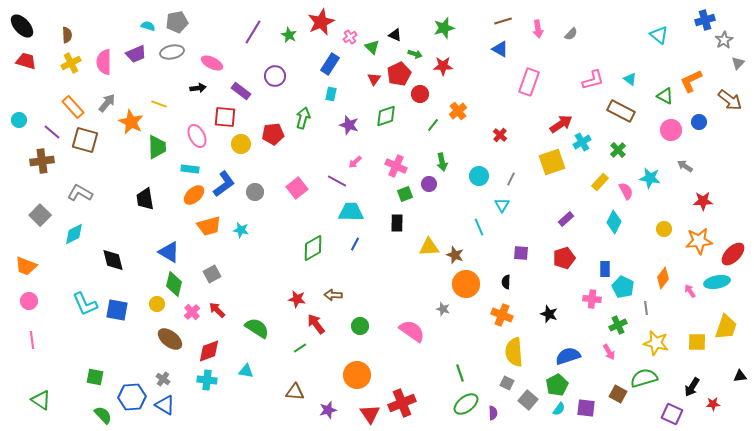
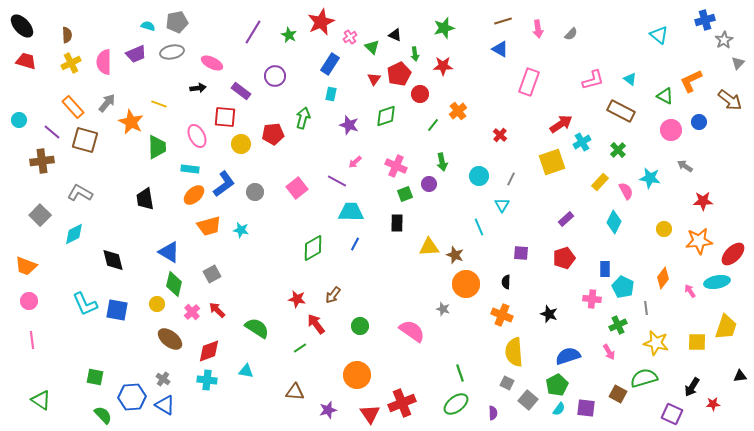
green arrow at (415, 54): rotated 64 degrees clockwise
brown arrow at (333, 295): rotated 54 degrees counterclockwise
green ellipse at (466, 404): moved 10 px left
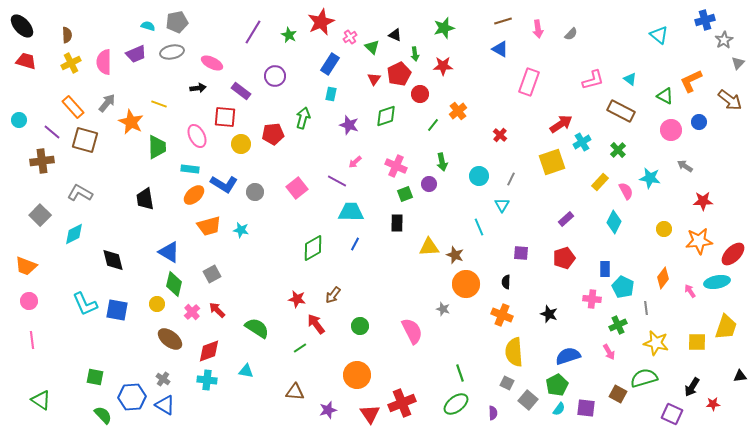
blue L-shape at (224, 184): rotated 68 degrees clockwise
pink semicircle at (412, 331): rotated 28 degrees clockwise
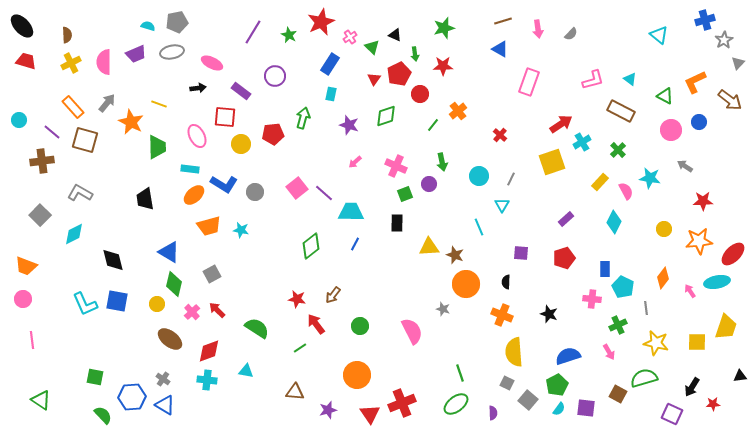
orange L-shape at (691, 81): moved 4 px right, 1 px down
purple line at (337, 181): moved 13 px left, 12 px down; rotated 12 degrees clockwise
green diamond at (313, 248): moved 2 px left, 2 px up; rotated 8 degrees counterclockwise
pink circle at (29, 301): moved 6 px left, 2 px up
blue square at (117, 310): moved 9 px up
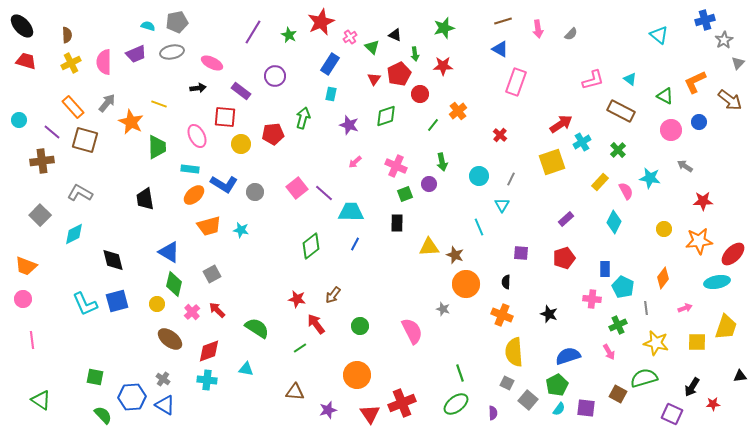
pink rectangle at (529, 82): moved 13 px left
pink arrow at (690, 291): moved 5 px left, 17 px down; rotated 104 degrees clockwise
blue square at (117, 301): rotated 25 degrees counterclockwise
cyan triangle at (246, 371): moved 2 px up
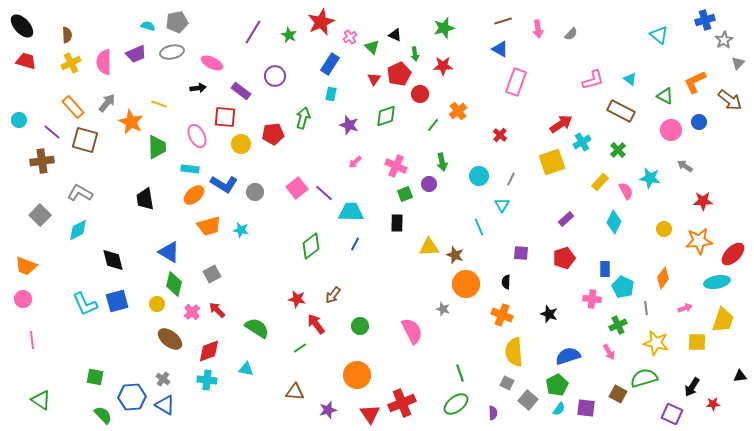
cyan diamond at (74, 234): moved 4 px right, 4 px up
yellow trapezoid at (726, 327): moved 3 px left, 7 px up
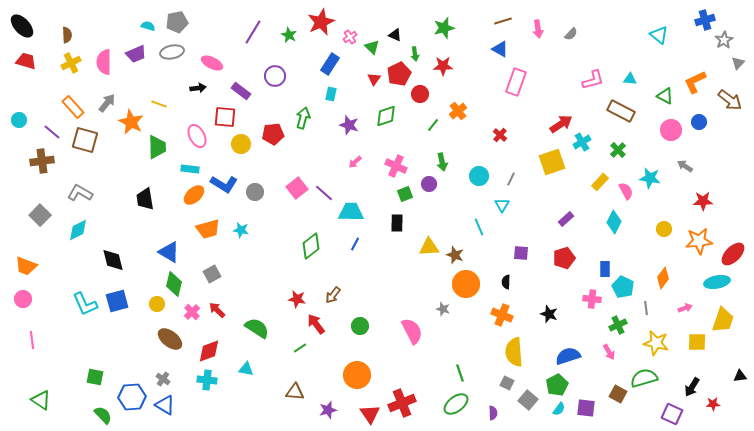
cyan triangle at (630, 79): rotated 32 degrees counterclockwise
orange trapezoid at (209, 226): moved 1 px left, 3 px down
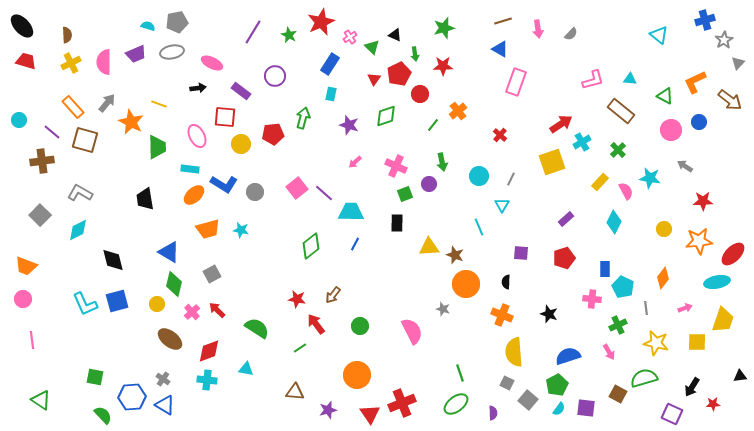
brown rectangle at (621, 111): rotated 12 degrees clockwise
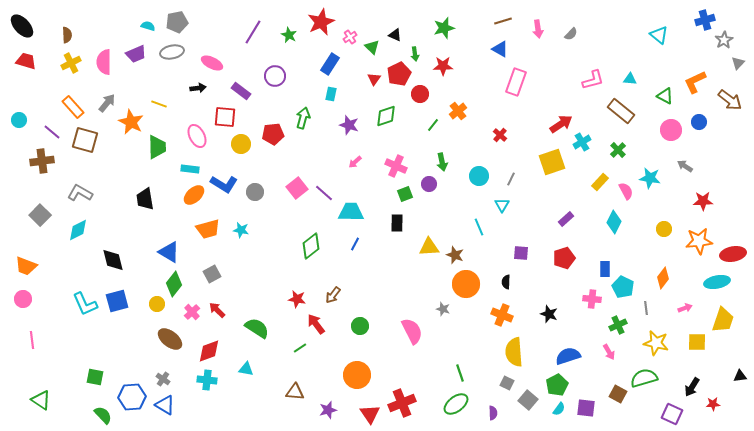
red ellipse at (733, 254): rotated 35 degrees clockwise
green diamond at (174, 284): rotated 25 degrees clockwise
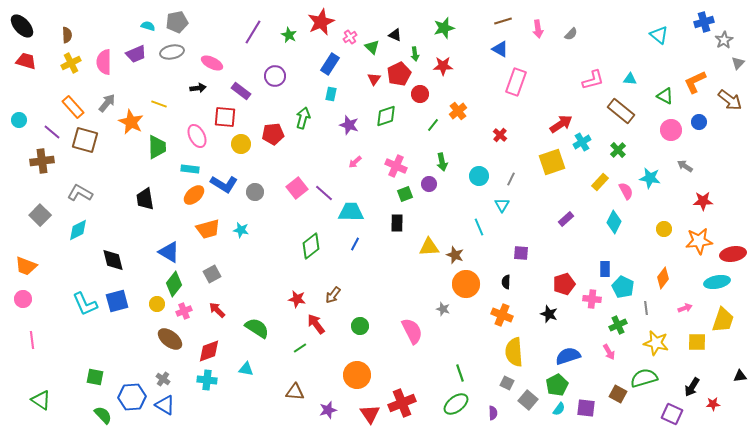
blue cross at (705, 20): moved 1 px left, 2 px down
red pentagon at (564, 258): moved 26 px down
pink cross at (192, 312): moved 8 px left, 1 px up; rotated 21 degrees clockwise
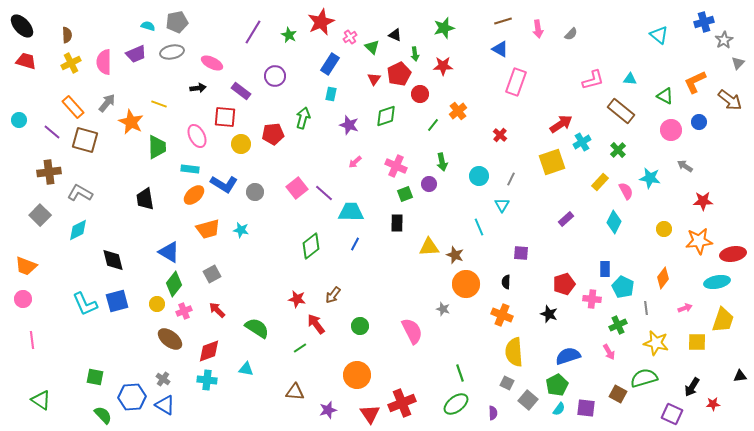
brown cross at (42, 161): moved 7 px right, 11 px down
